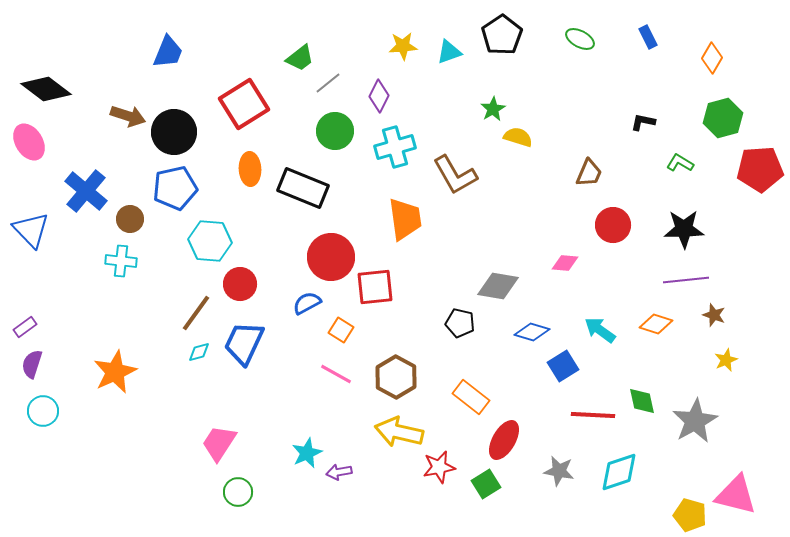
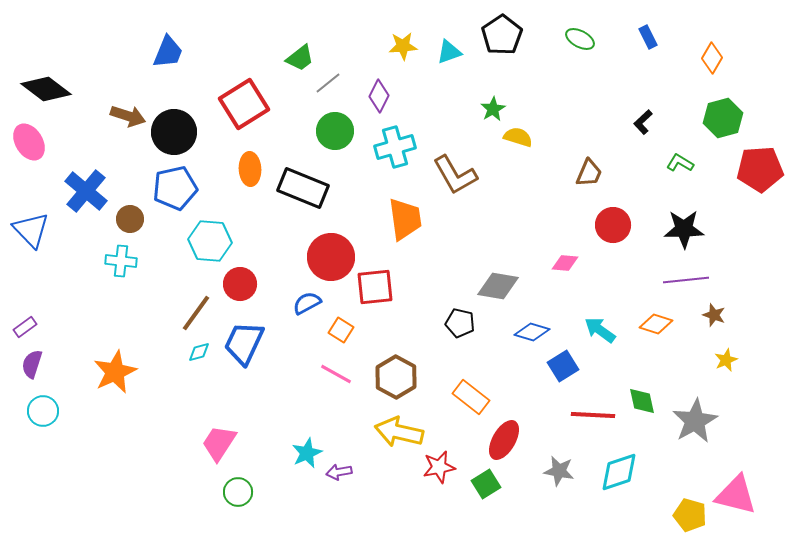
black L-shape at (643, 122): rotated 55 degrees counterclockwise
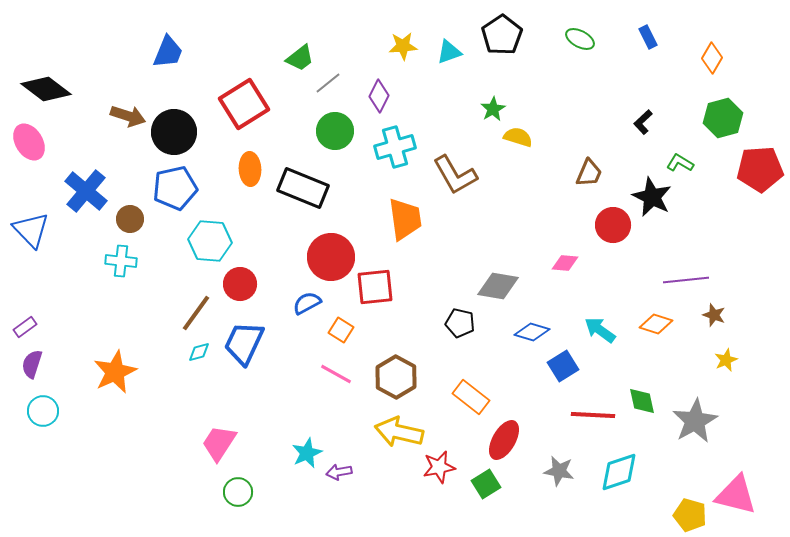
black star at (684, 229): moved 32 px left, 32 px up; rotated 27 degrees clockwise
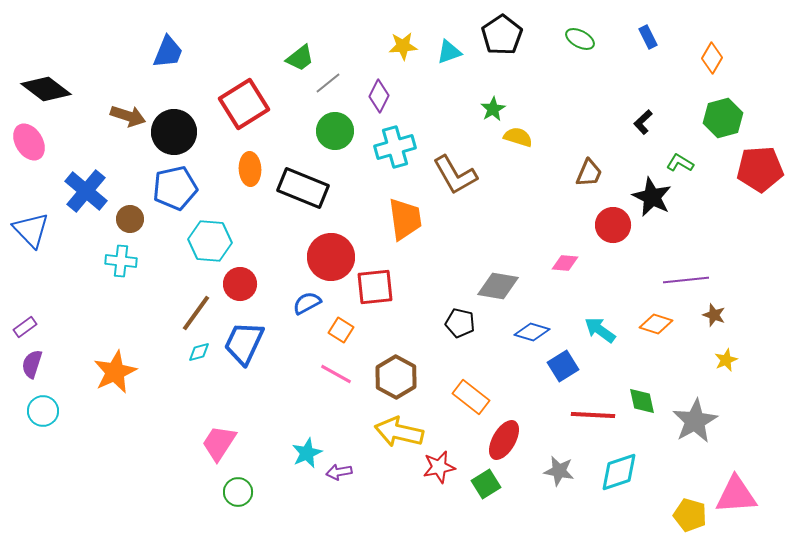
pink triangle at (736, 495): rotated 18 degrees counterclockwise
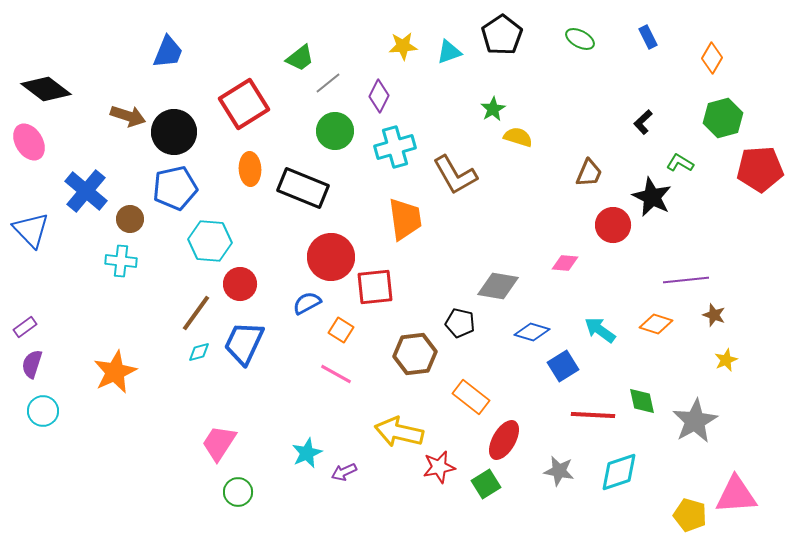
brown hexagon at (396, 377): moved 19 px right, 23 px up; rotated 24 degrees clockwise
purple arrow at (339, 472): moved 5 px right; rotated 15 degrees counterclockwise
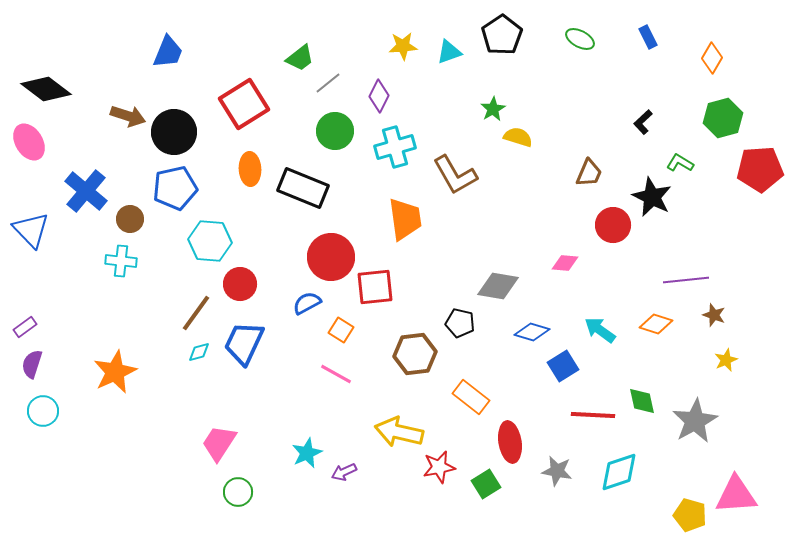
red ellipse at (504, 440): moved 6 px right, 2 px down; rotated 39 degrees counterclockwise
gray star at (559, 471): moved 2 px left
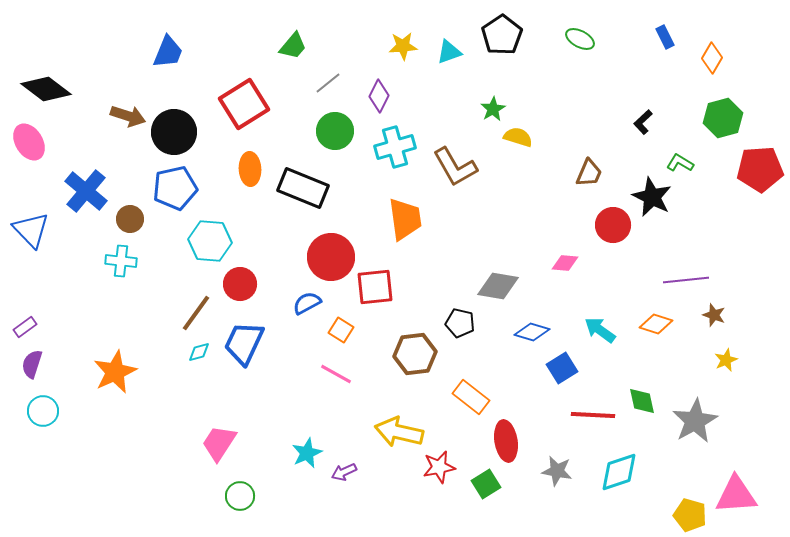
blue rectangle at (648, 37): moved 17 px right
green trapezoid at (300, 58): moved 7 px left, 12 px up; rotated 12 degrees counterclockwise
brown L-shape at (455, 175): moved 8 px up
blue square at (563, 366): moved 1 px left, 2 px down
red ellipse at (510, 442): moved 4 px left, 1 px up
green circle at (238, 492): moved 2 px right, 4 px down
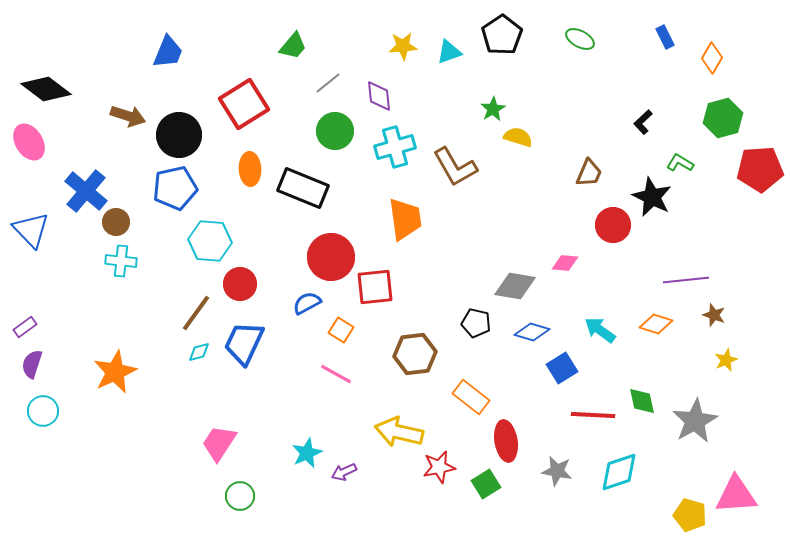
purple diamond at (379, 96): rotated 32 degrees counterclockwise
black circle at (174, 132): moved 5 px right, 3 px down
brown circle at (130, 219): moved 14 px left, 3 px down
gray diamond at (498, 286): moved 17 px right
black pentagon at (460, 323): moved 16 px right
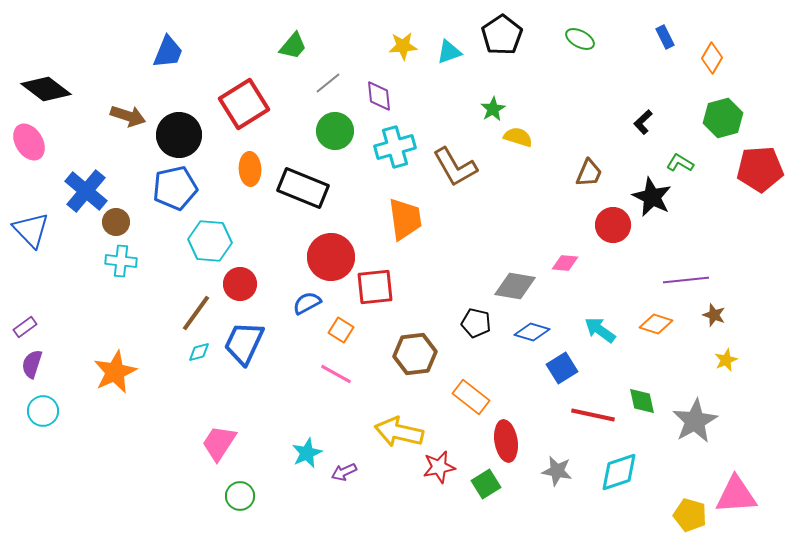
red line at (593, 415): rotated 9 degrees clockwise
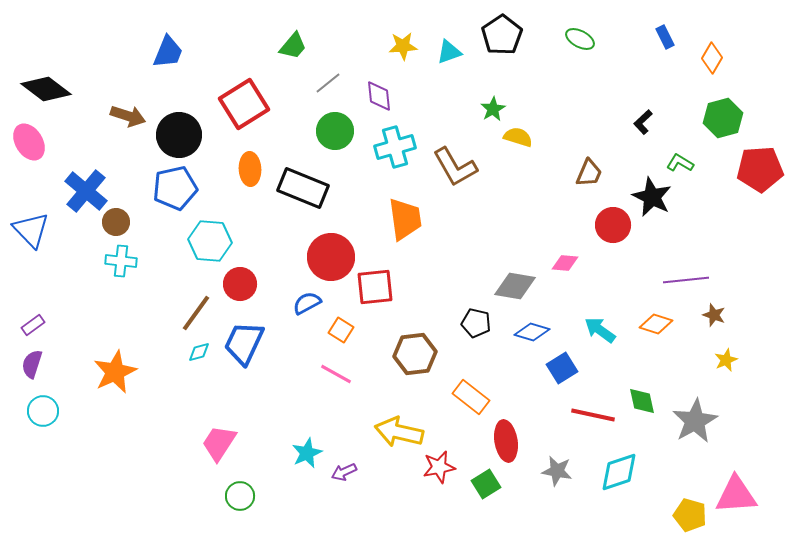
purple rectangle at (25, 327): moved 8 px right, 2 px up
